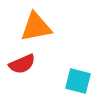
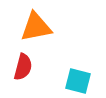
red semicircle: moved 1 px right, 3 px down; rotated 52 degrees counterclockwise
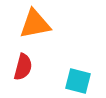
orange triangle: moved 1 px left, 3 px up
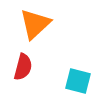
orange triangle: rotated 32 degrees counterclockwise
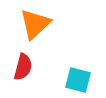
cyan square: moved 1 px up
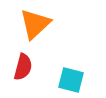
cyan square: moved 7 px left
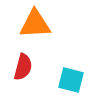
orange triangle: rotated 40 degrees clockwise
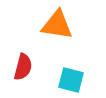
orange triangle: moved 22 px right, 1 px down; rotated 12 degrees clockwise
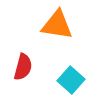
cyan square: rotated 28 degrees clockwise
